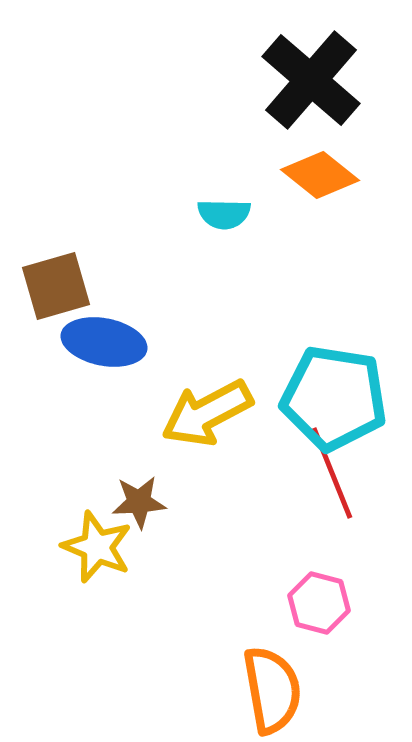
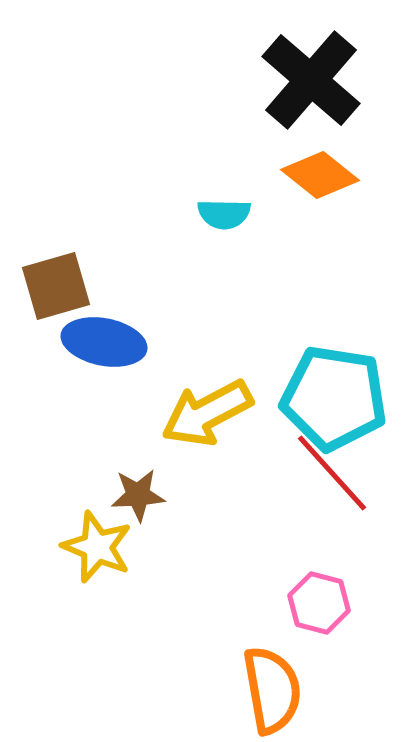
red line: rotated 20 degrees counterclockwise
brown star: moved 1 px left, 7 px up
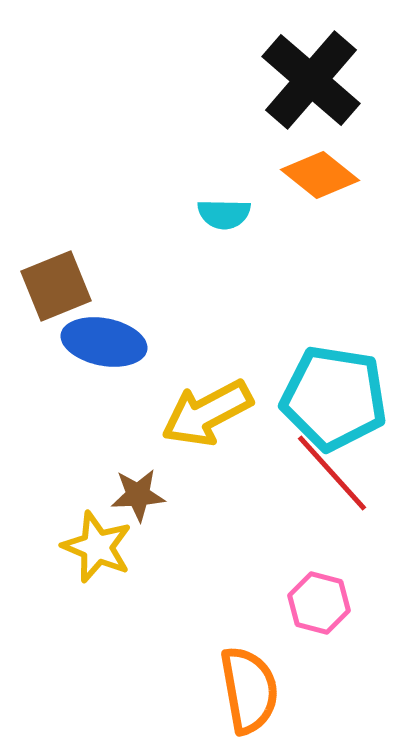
brown square: rotated 6 degrees counterclockwise
orange semicircle: moved 23 px left
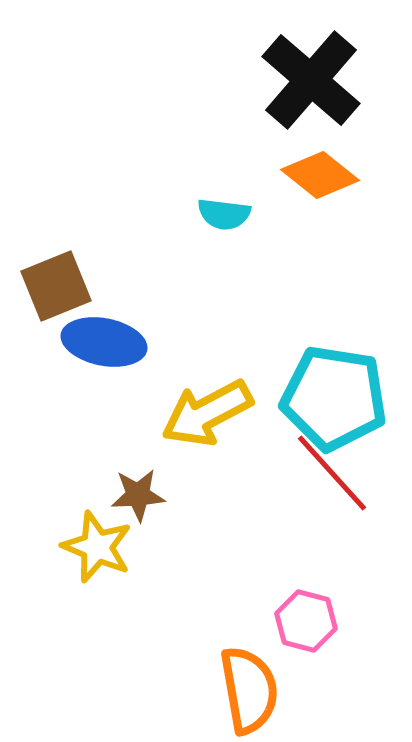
cyan semicircle: rotated 6 degrees clockwise
pink hexagon: moved 13 px left, 18 px down
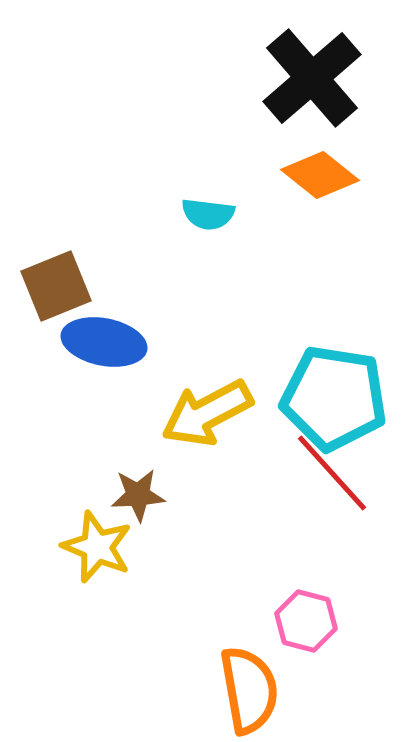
black cross: moved 1 px right, 2 px up; rotated 8 degrees clockwise
cyan semicircle: moved 16 px left
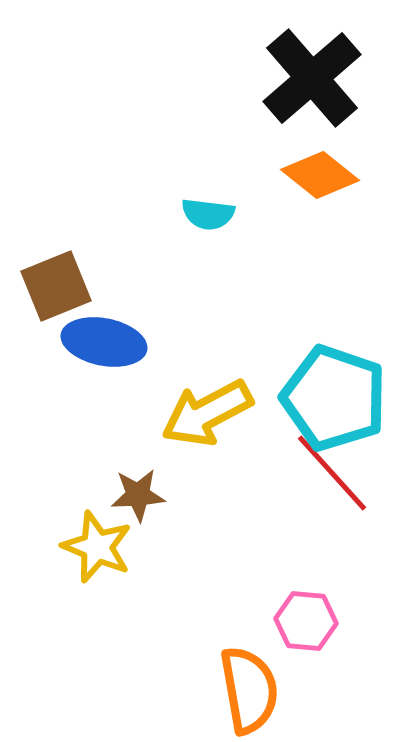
cyan pentagon: rotated 10 degrees clockwise
pink hexagon: rotated 10 degrees counterclockwise
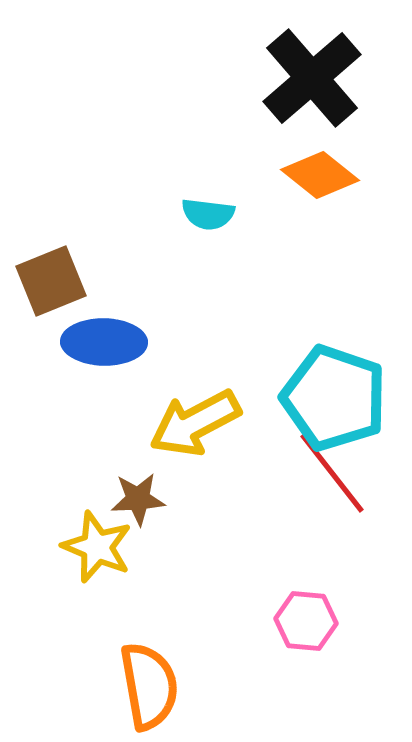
brown square: moved 5 px left, 5 px up
blue ellipse: rotated 10 degrees counterclockwise
yellow arrow: moved 12 px left, 10 px down
red line: rotated 4 degrees clockwise
brown star: moved 4 px down
orange semicircle: moved 100 px left, 4 px up
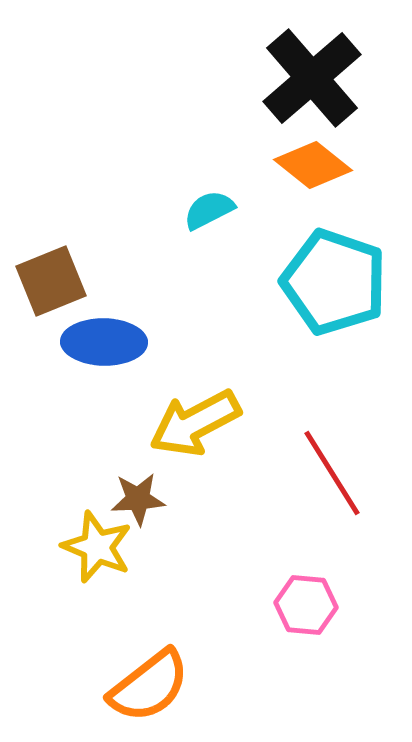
orange diamond: moved 7 px left, 10 px up
cyan semicircle: moved 1 px right, 4 px up; rotated 146 degrees clockwise
cyan pentagon: moved 116 px up
red line: rotated 6 degrees clockwise
pink hexagon: moved 16 px up
orange semicircle: rotated 62 degrees clockwise
